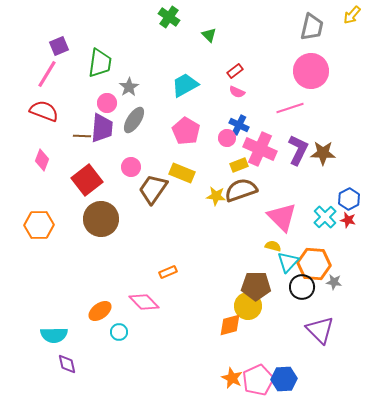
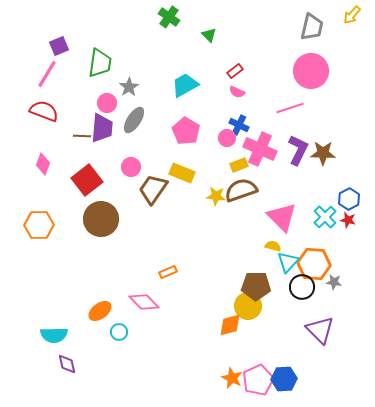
pink diamond at (42, 160): moved 1 px right, 4 px down
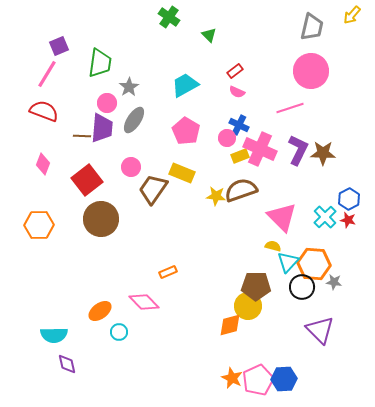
yellow rectangle at (239, 165): moved 1 px right, 9 px up
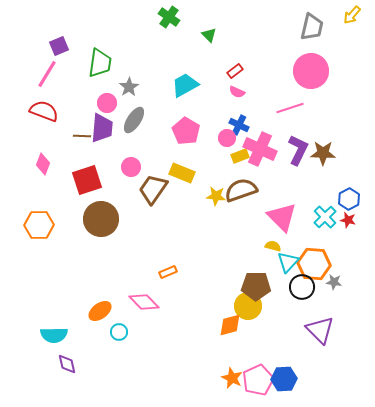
red square at (87, 180): rotated 20 degrees clockwise
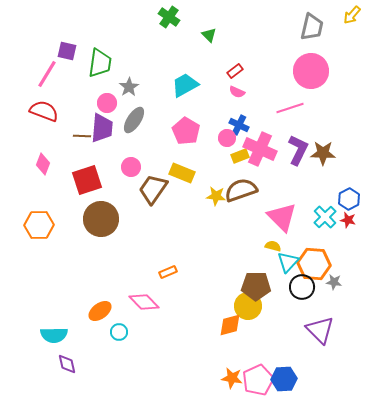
purple square at (59, 46): moved 8 px right, 5 px down; rotated 36 degrees clockwise
orange star at (232, 378): rotated 15 degrees counterclockwise
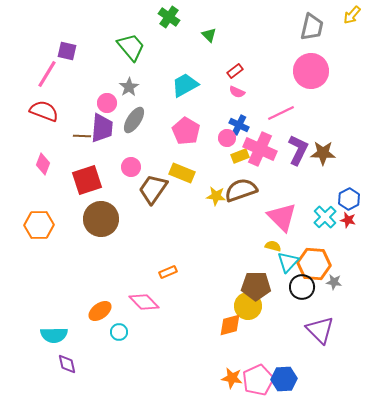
green trapezoid at (100, 63): moved 31 px right, 16 px up; rotated 48 degrees counterclockwise
pink line at (290, 108): moved 9 px left, 5 px down; rotated 8 degrees counterclockwise
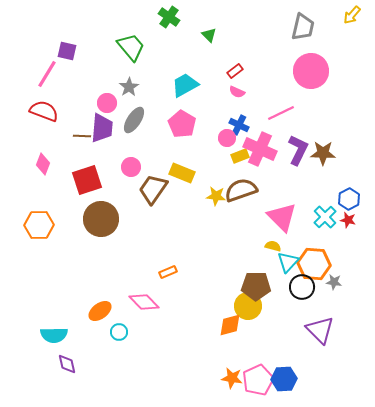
gray trapezoid at (312, 27): moved 9 px left
pink pentagon at (186, 131): moved 4 px left, 7 px up
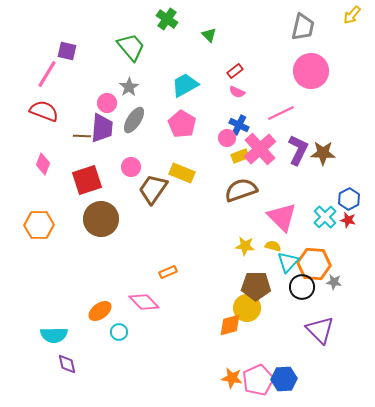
green cross at (169, 17): moved 2 px left, 2 px down
pink cross at (260, 149): rotated 24 degrees clockwise
yellow star at (216, 196): moved 29 px right, 50 px down
yellow circle at (248, 306): moved 1 px left, 2 px down
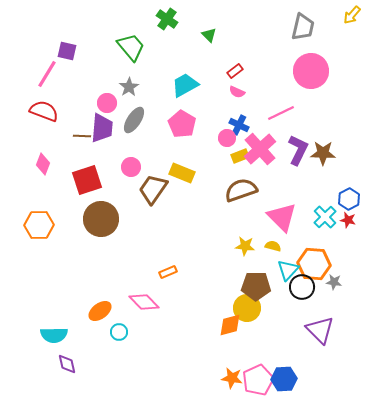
cyan triangle at (288, 262): moved 8 px down
